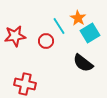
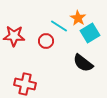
cyan line: rotated 24 degrees counterclockwise
red star: moved 1 px left; rotated 10 degrees clockwise
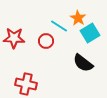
red star: moved 2 px down
red cross: moved 1 px right
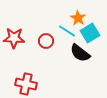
cyan line: moved 8 px right, 5 px down
black semicircle: moved 3 px left, 10 px up
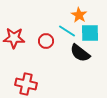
orange star: moved 1 px right, 3 px up
cyan square: rotated 30 degrees clockwise
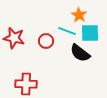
cyan line: rotated 12 degrees counterclockwise
red star: rotated 10 degrees clockwise
red cross: rotated 10 degrees counterclockwise
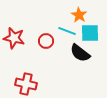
red cross: rotated 10 degrees clockwise
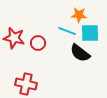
orange star: rotated 28 degrees counterclockwise
red circle: moved 8 px left, 2 px down
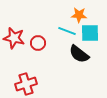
black semicircle: moved 1 px left, 1 px down
red cross: rotated 30 degrees counterclockwise
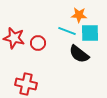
red cross: rotated 30 degrees clockwise
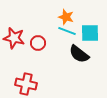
orange star: moved 13 px left, 2 px down; rotated 14 degrees clockwise
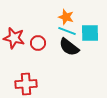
black semicircle: moved 10 px left, 7 px up
red cross: rotated 15 degrees counterclockwise
